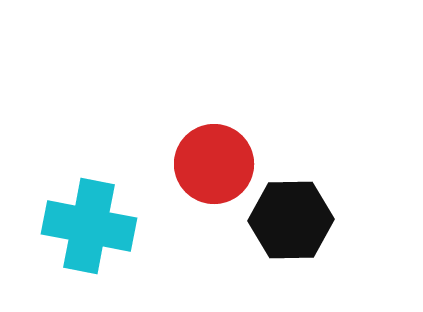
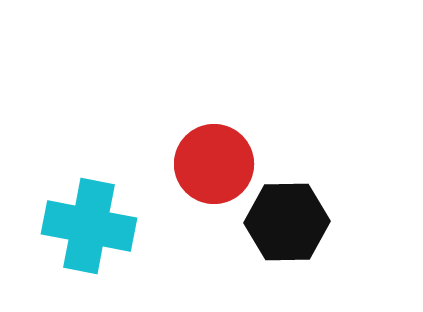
black hexagon: moved 4 px left, 2 px down
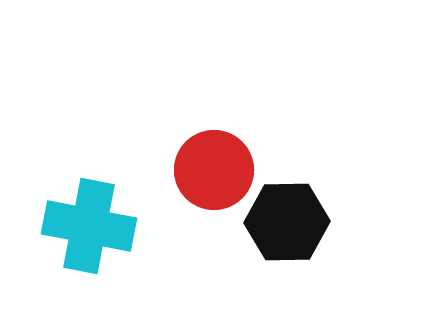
red circle: moved 6 px down
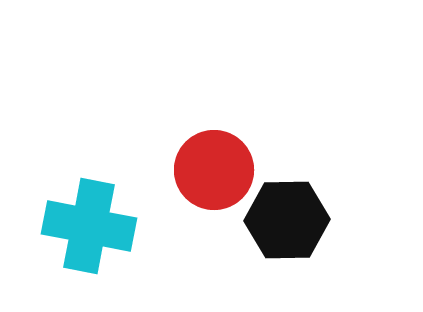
black hexagon: moved 2 px up
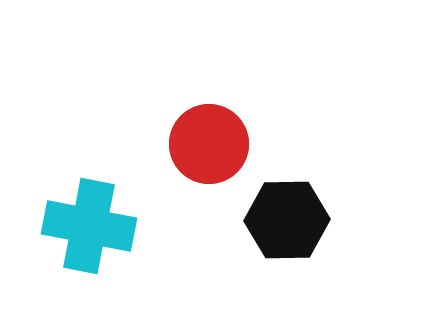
red circle: moved 5 px left, 26 px up
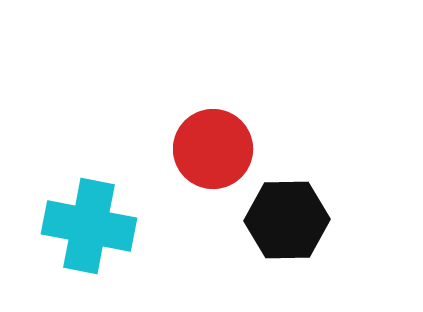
red circle: moved 4 px right, 5 px down
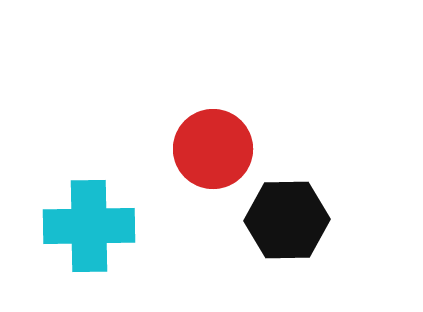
cyan cross: rotated 12 degrees counterclockwise
